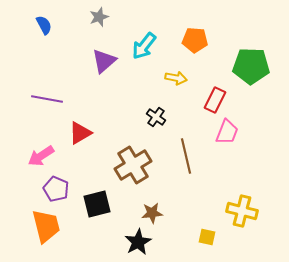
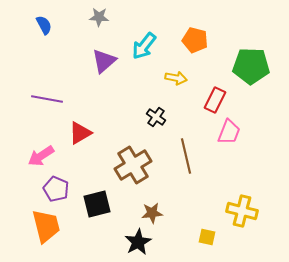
gray star: rotated 24 degrees clockwise
orange pentagon: rotated 10 degrees clockwise
pink trapezoid: moved 2 px right
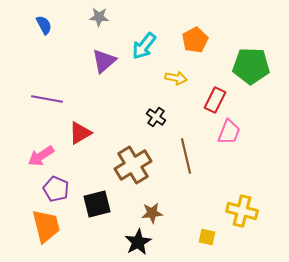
orange pentagon: rotated 30 degrees clockwise
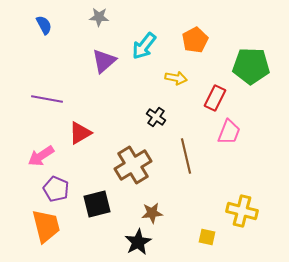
red rectangle: moved 2 px up
